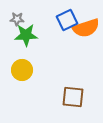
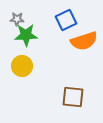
blue square: moved 1 px left
orange semicircle: moved 2 px left, 13 px down
yellow circle: moved 4 px up
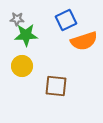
brown square: moved 17 px left, 11 px up
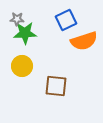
green star: moved 1 px left, 2 px up
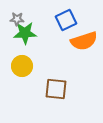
brown square: moved 3 px down
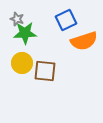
gray star: rotated 16 degrees clockwise
yellow circle: moved 3 px up
brown square: moved 11 px left, 18 px up
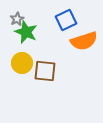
gray star: rotated 24 degrees clockwise
green star: moved 1 px right, 1 px up; rotated 25 degrees clockwise
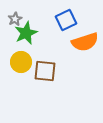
gray star: moved 2 px left
green star: moved 1 px down; rotated 25 degrees clockwise
orange semicircle: moved 1 px right, 1 px down
yellow circle: moved 1 px left, 1 px up
